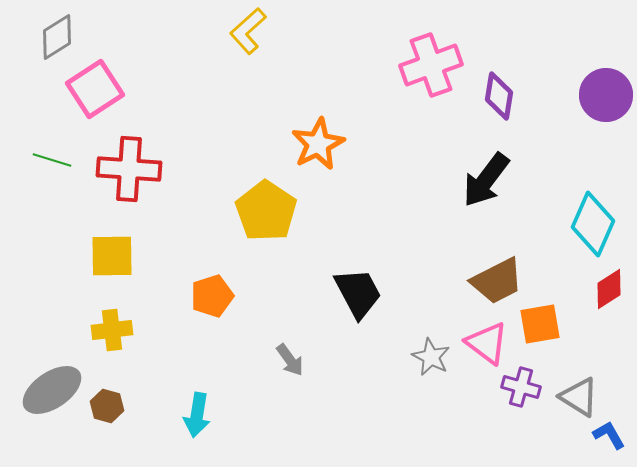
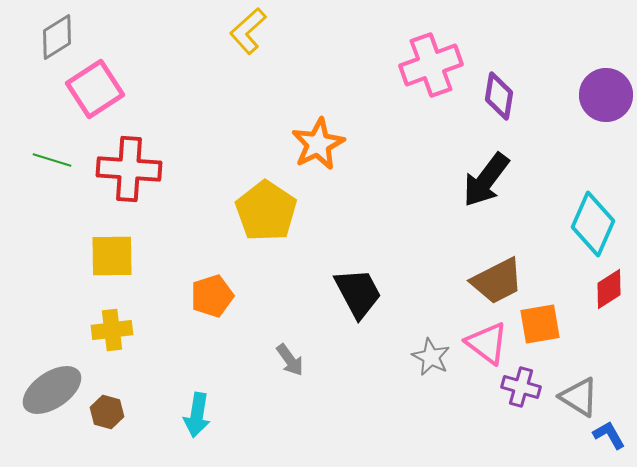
brown hexagon: moved 6 px down
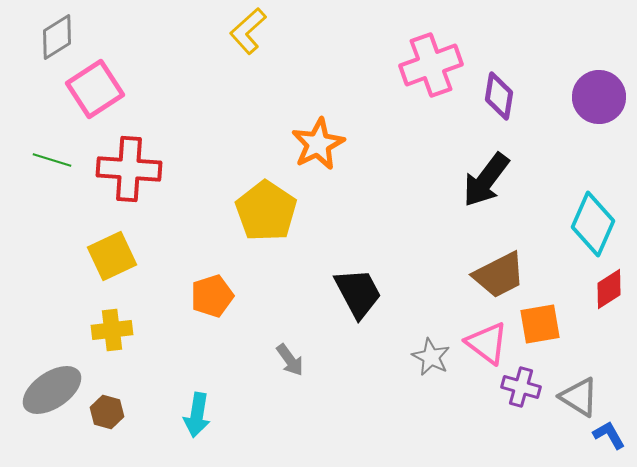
purple circle: moved 7 px left, 2 px down
yellow square: rotated 24 degrees counterclockwise
brown trapezoid: moved 2 px right, 6 px up
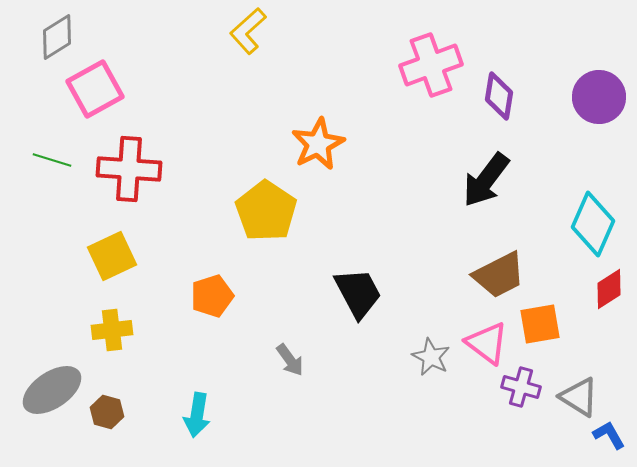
pink square: rotated 4 degrees clockwise
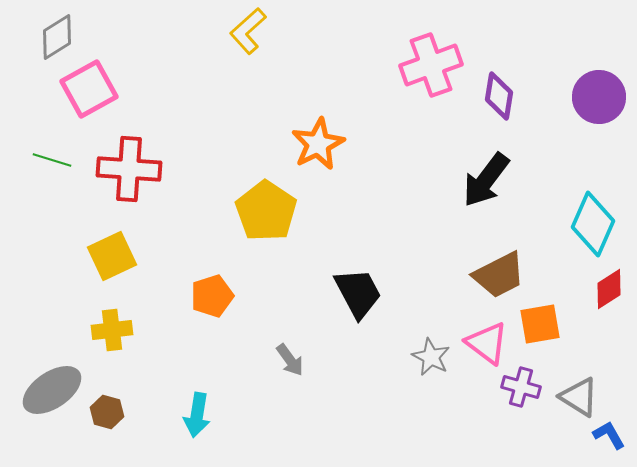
pink square: moved 6 px left
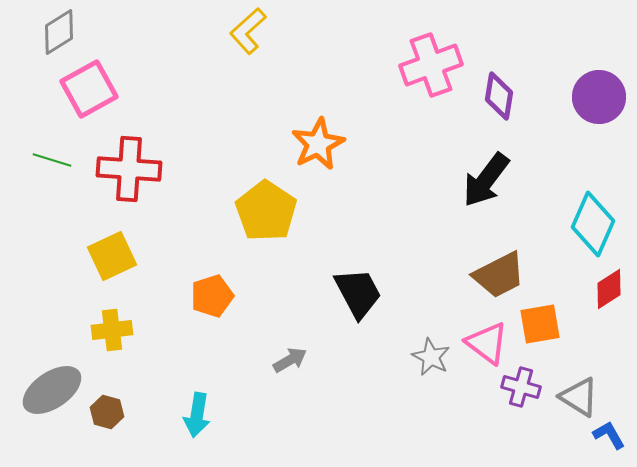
gray diamond: moved 2 px right, 5 px up
gray arrow: rotated 84 degrees counterclockwise
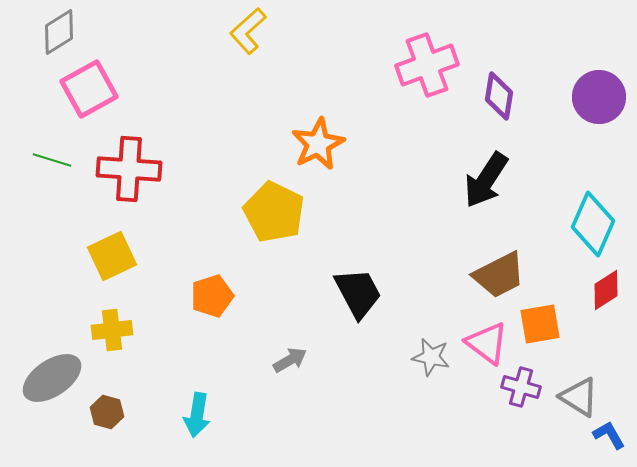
pink cross: moved 4 px left
black arrow: rotated 4 degrees counterclockwise
yellow pentagon: moved 8 px right, 1 px down; rotated 8 degrees counterclockwise
red diamond: moved 3 px left, 1 px down
gray star: rotated 15 degrees counterclockwise
gray ellipse: moved 12 px up
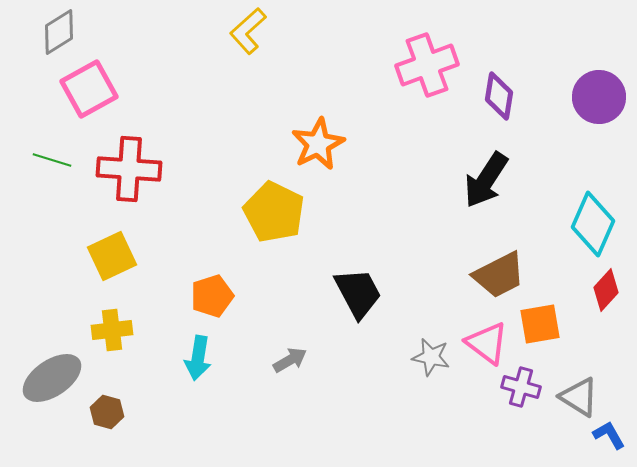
red diamond: rotated 15 degrees counterclockwise
cyan arrow: moved 1 px right, 57 px up
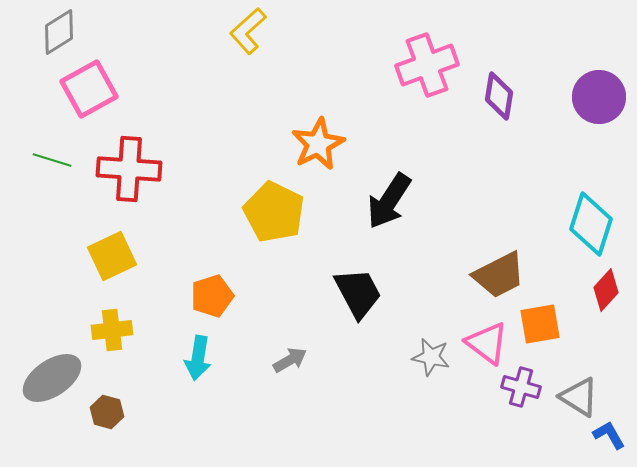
black arrow: moved 97 px left, 21 px down
cyan diamond: moved 2 px left; rotated 6 degrees counterclockwise
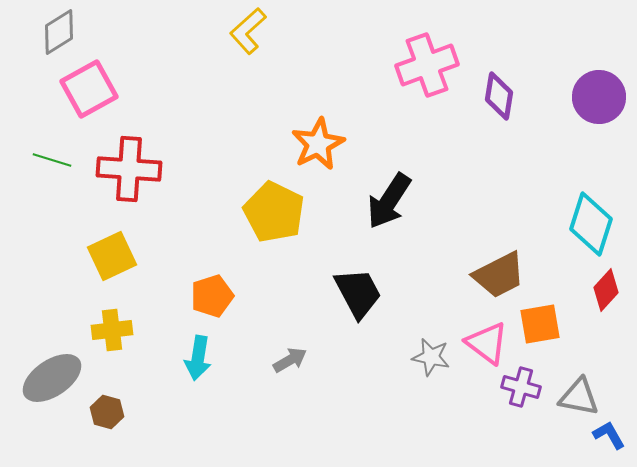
gray triangle: rotated 21 degrees counterclockwise
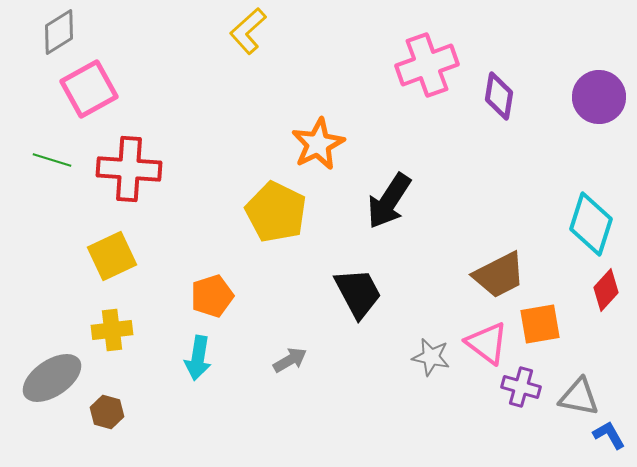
yellow pentagon: moved 2 px right
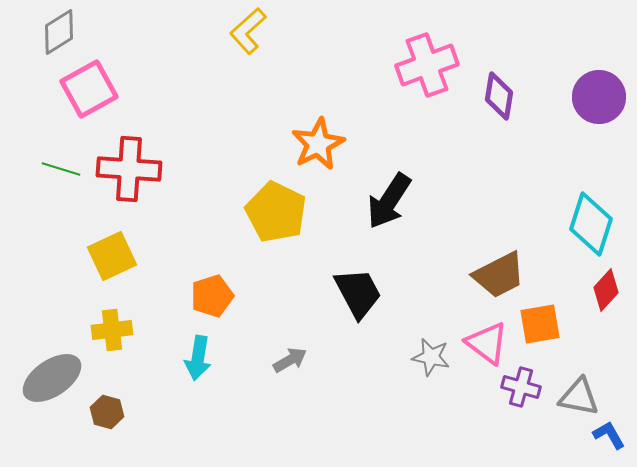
green line: moved 9 px right, 9 px down
